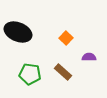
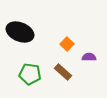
black ellipse: moved 2 px right
orange square: moved 1 px right, 6 px down
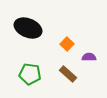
black ellipse: moved 8 px right, 4 px up
brown rectangle: moved 5 px right, 2 px down
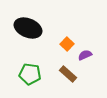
purple semicircle: moved 4 px left, 2 px up; rotated 24 degrees counterclockwise
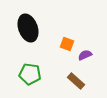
black ellipse: rotated 48 degrees clockwise
orange square: rotated 24 degrees counterclockwise
brown rectangle: moved 8 px right, 7 px down
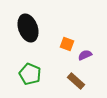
green pentagon: rotated 15 degrees clockwise
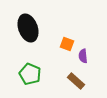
purple semicircle: moved 2 px left, 1 px down; rotated 72 degrees counterclockwise
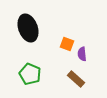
purple semicircle: moved 1 px left, 2 px up
brown rectangle: moved 2 px up
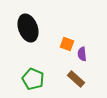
green pentagon: moved 3 px right, 5 px down
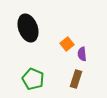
orange square: rotated 32 degrees clockwise
brown rectangle: rotated 66 degrees clockwise
